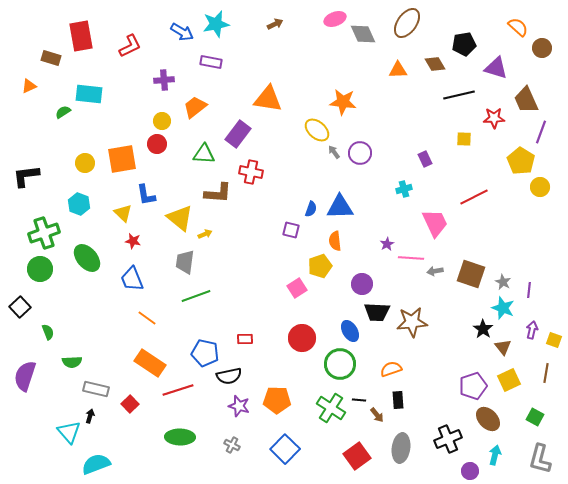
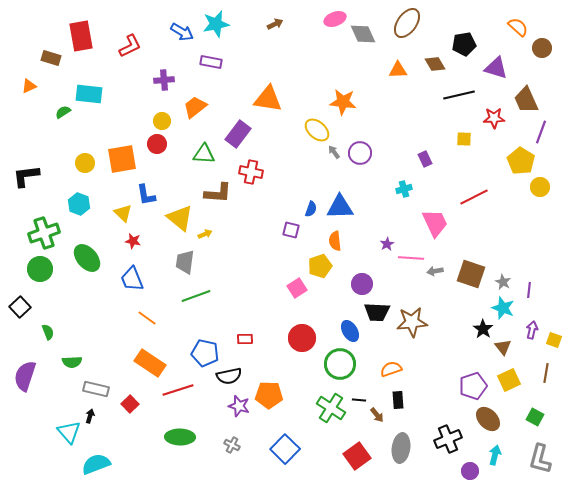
orange pentagon at (277, 400): moved 8 px left, 5 px up
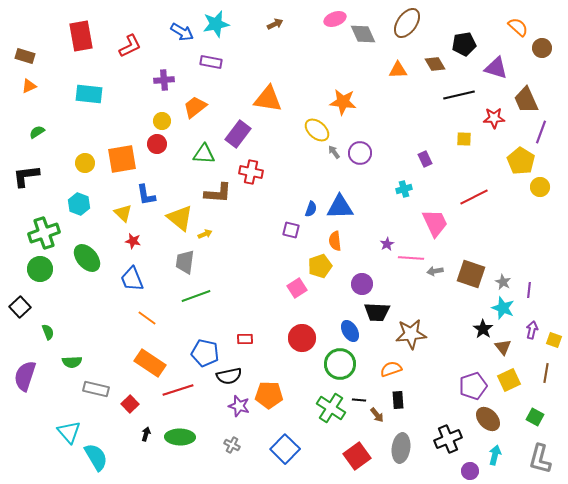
brown rectangle at (51, 58): moved 26 px left, 2 px up
green semicircle at (63, 112): moved 26 px left, 20 px down
brown star at (412, 322): moved 1 px left, 12 px down
black arrow at (90, 416): moved 56 px right, 18 px down
cyan semicircle at (96, 464): moved 7 px up; rotated 80 degrees clockwise
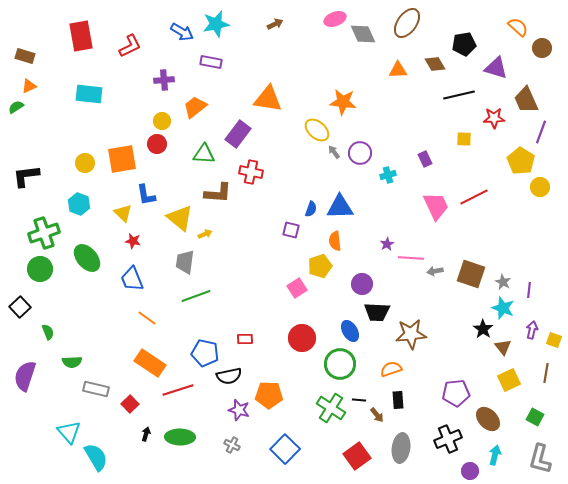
green semicircle at (37, 132): moved 21 px left, 25 px up
cyan cross at (404, 189): moved 16 px left, 14 px up
pink trapezoid at (435, 223): moved 1 px right, 17 px up
purple pentagon at (473, 386): moved 17 px left, 7 px down; rotated 12 degrees clockwise
purple star at (239, 406): moved 4 px down
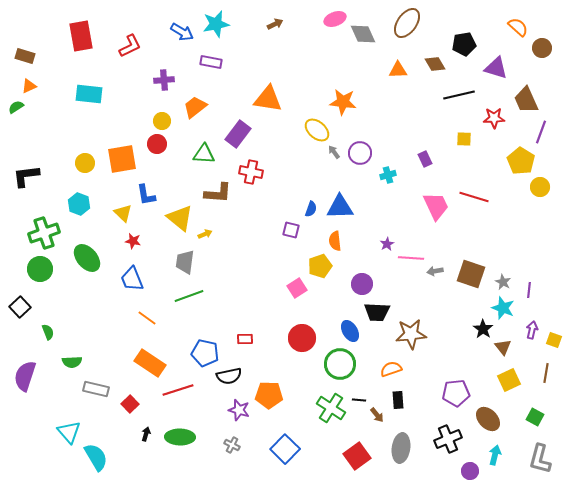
red line at (474, 197): rotated 44 degrees clockwise
green line at (196, 296): moved 7 px left
